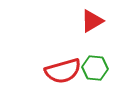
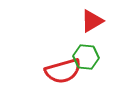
green hexagon: moved 9 px left, 11 px up
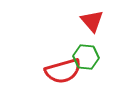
red triangle: rotated 40 degrees counterclockwise
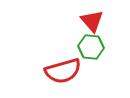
green hexagon: moved 5 px right, 10 px up
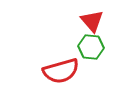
red semicircle: moved 2 px left
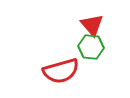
red triangle: moved 4 px down
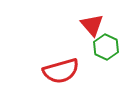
green hexagon: moved 15 px right; rotated 20 degrees clockwise
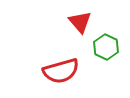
red triangle: moved 12 px left, 3 px up
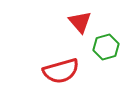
green hexagon: rotated 20 degrees clockwise
